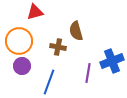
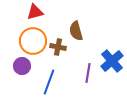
orange circle: moved 14 px right
blue cross: rotated 20 degrees counterclockwise
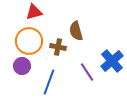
red triangle: moved 1 px left
orange circle: moved 4 px left
purple line: moved 1 px left, 1 px up; rotated 42 degrees counterclockwise
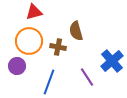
purple circle: moved 5 px left
purple line: moved 5 px down
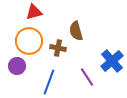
brown cross: moved 1 px down
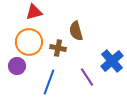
orange circle: moved 1 px down
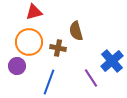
purple line: moved 4 px right, 1 px down
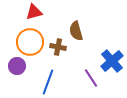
orange circle: moved 1 px right
brown cross: moved 1 px up
blue line: moved 1 px left
